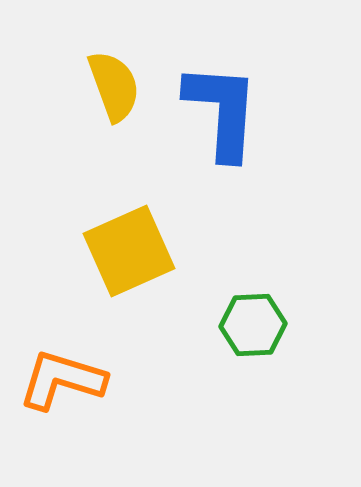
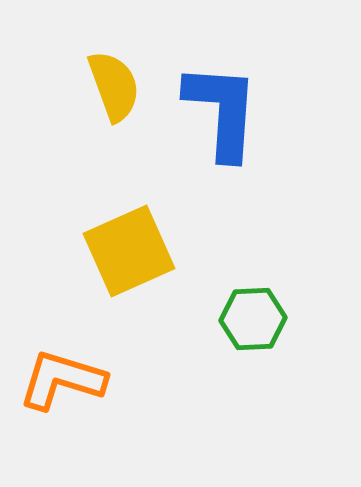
green hexagon: moved 6 px up
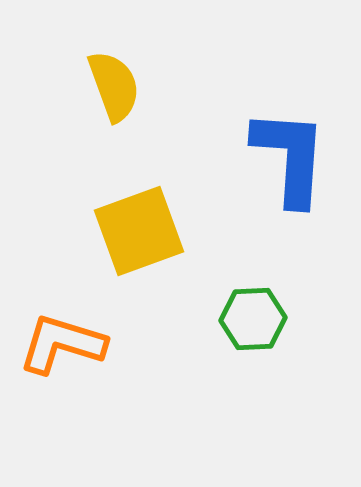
blue L-shape: moved 68 px right, 46 px down
yellow square: moved 10 px right, 20 px up; rotated 4 degrees clockwise
orange L-shape: moved 36 px up
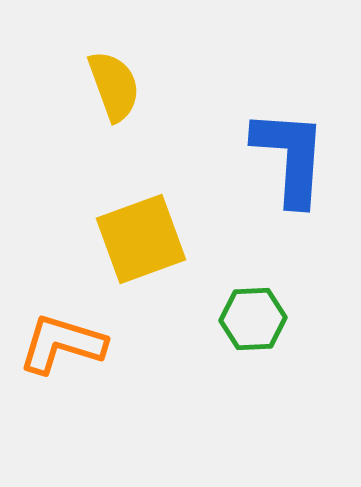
yellow square: moved 2 px right, 8 px down
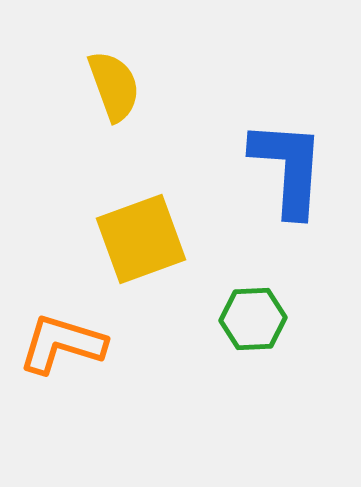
blue L-shape: moved 2 px left, 11 px down
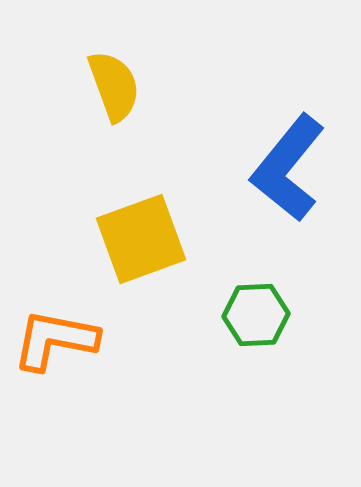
blue L-shape: rotated 145 degrees counterclockwise
green hexagon: moved 3 px right, 4 px up
orange L-shape: moved 7 px left, 4 px up; rotated 6 degrees counterclockwise
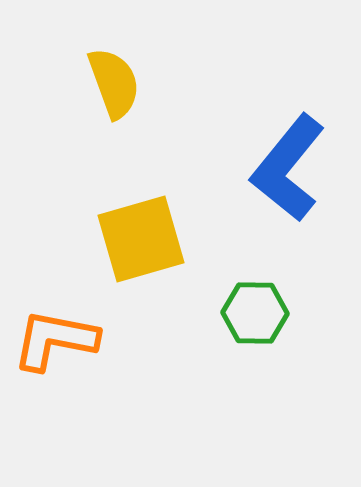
yellow semicircle: moved 3 px up
yellow square: rotated 4 degrees clockwise
green hexagon: moved 1 px left, 2 px up; rotated 4 degrees clockwise
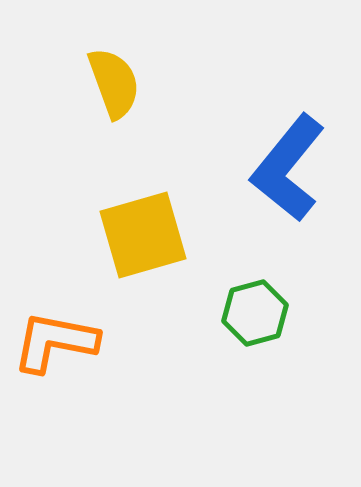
yellow square: moved 2 px right, 4 px up
green hexagon: rotated 16 degrees counterclockwise
orange L-shape: moved 2 px down
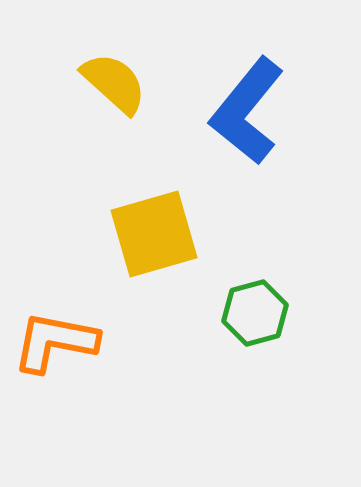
yellow semicircle: rotated 28 degrees counterclockwise
blue L-shape: moved 41 px left, 57 px up
yellow square: moved 11 px right, 1 px up
